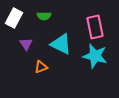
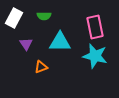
cyan triangle: moved 1 px left, 2 px up; rotated 25 degrees counterclockwise
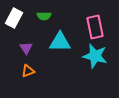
purple triangle: moved 4 px down
orange triangle: moved 13 px left, 4 px down
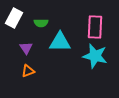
green semicircle: moved 3 px left, 7 px down
pink rectangle: rotated 15 degrees clockwise
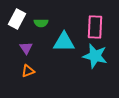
white rectangle: moved 3 px right, 1 px down
cyan triangle: moved 4 px right
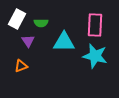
pink rectangle: moved 2 px up
purple triangle: moved 2 px right, 7 px up
orange triangle: moved 7 px left, 5 px up
